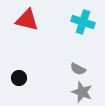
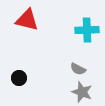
cyan cross: moved 4 px right, 8 px down; rotated 20 degrees counterclockwise
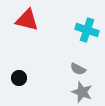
cyan cross: rotated 20 degrees clockwise
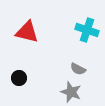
red triangle: moved 12 px down
gray star: moved 11 px left
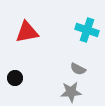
red triangle: rotated 25 degrees counterclockwise
black circle: moved 4 px left
gray star: rotated 25 degrees counterclockwise
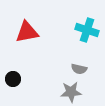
gray semicircle: moved 1 px right; rotated 14 degrees counterclockwise
black circle: moved 2 px left, 1 px down
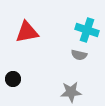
gray semicircle: moved 14 px up
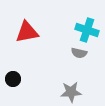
gray semicircle: moved 2 px up
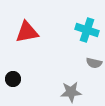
gray semicircle: moved 15 px right, 10 px down
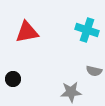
gray semicircle: moved 8 px down
